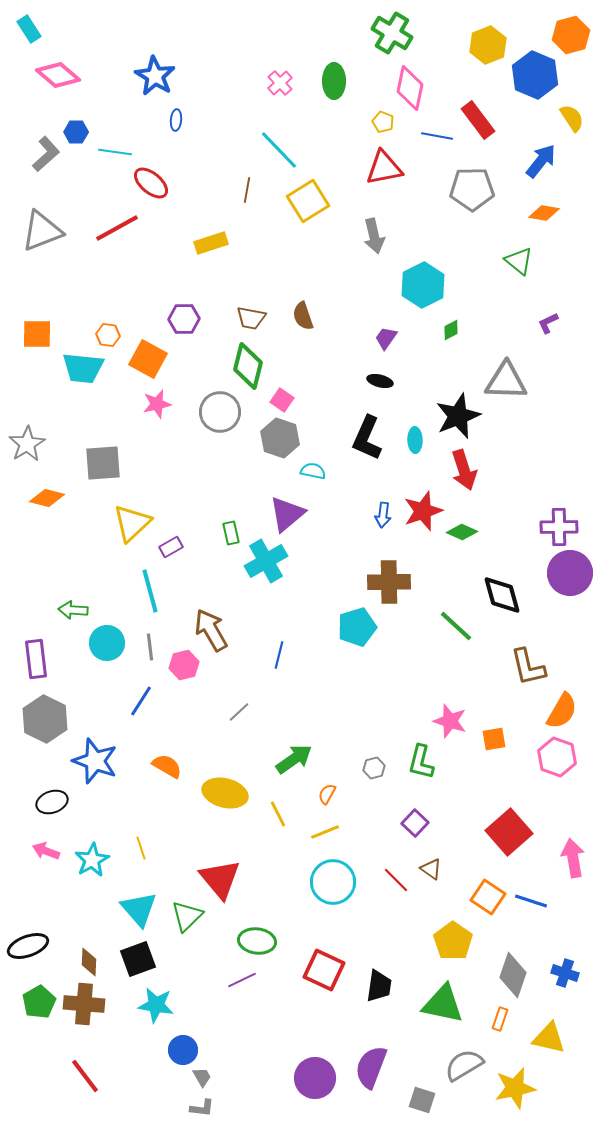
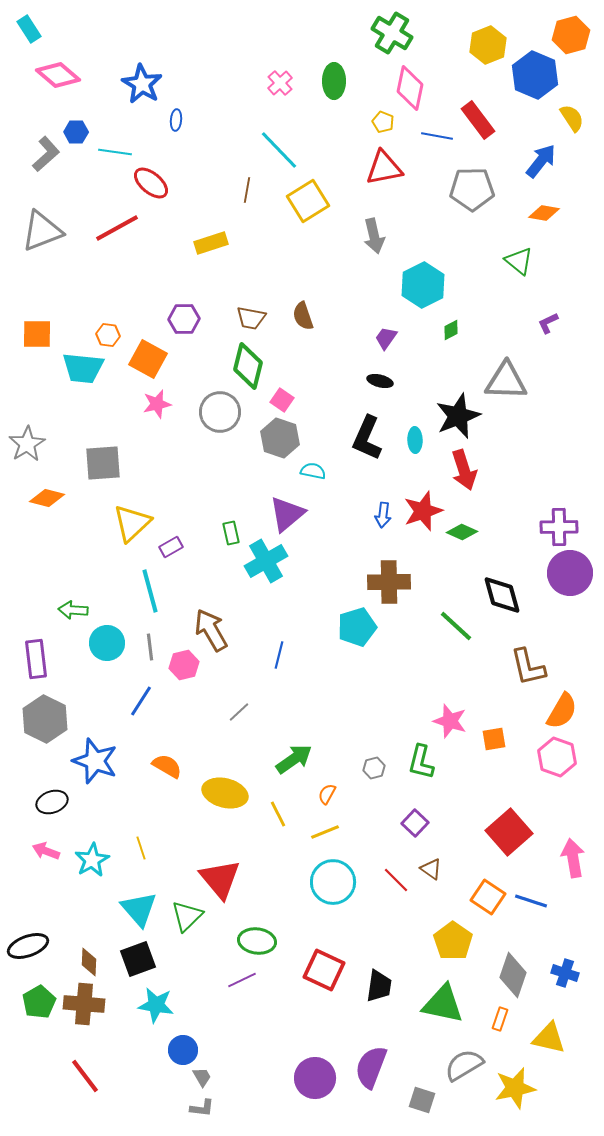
blue star at (155, 76): moved 13 px left, 8 px down
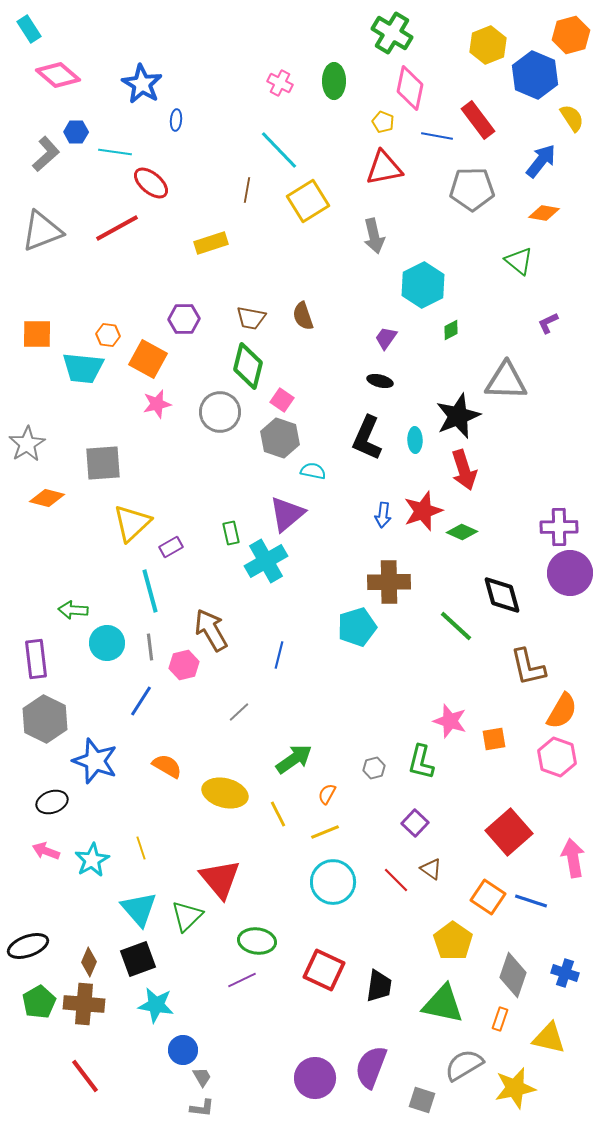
pink cross at (280, 83): rotated 20 degrees counterclockwise
brown diamond at (89, 962): rotated 20 degrees clockwise
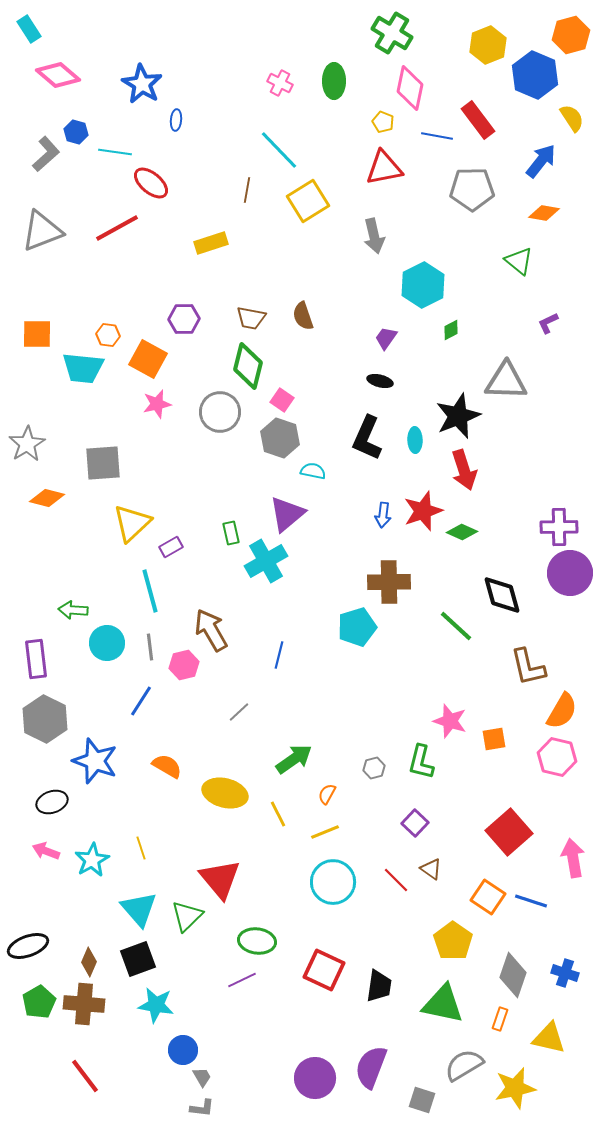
blue hexagon at (76, 132): rotated 15 degrees clockwise
pink hexagon at (557, 757): rotated 6 degrees counterclockwise
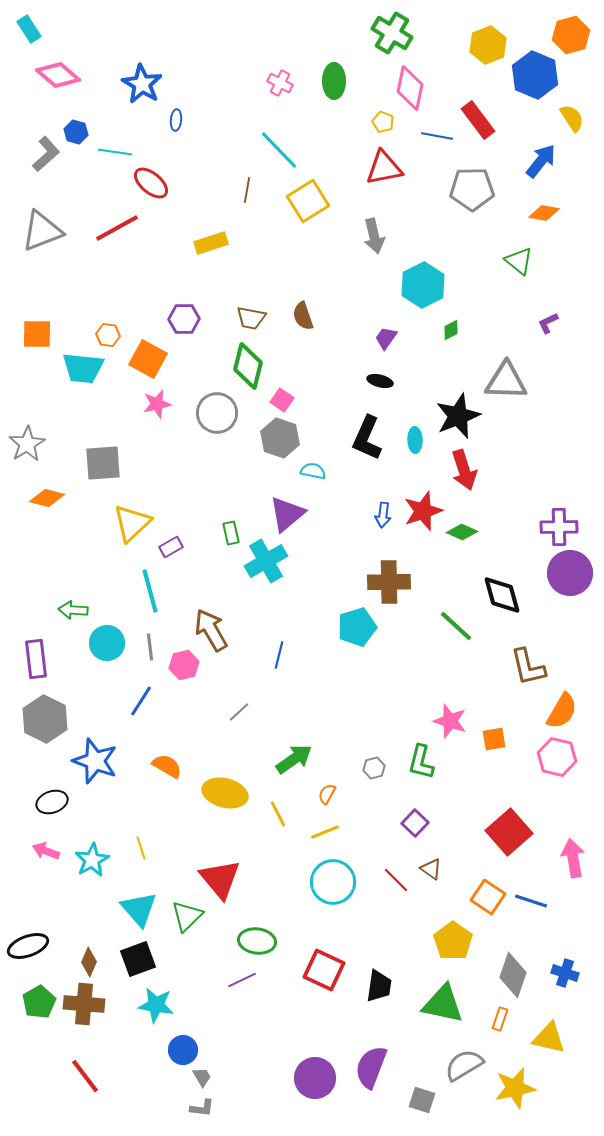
gray circle at (220, 412): moved 3 px left, 1 px down
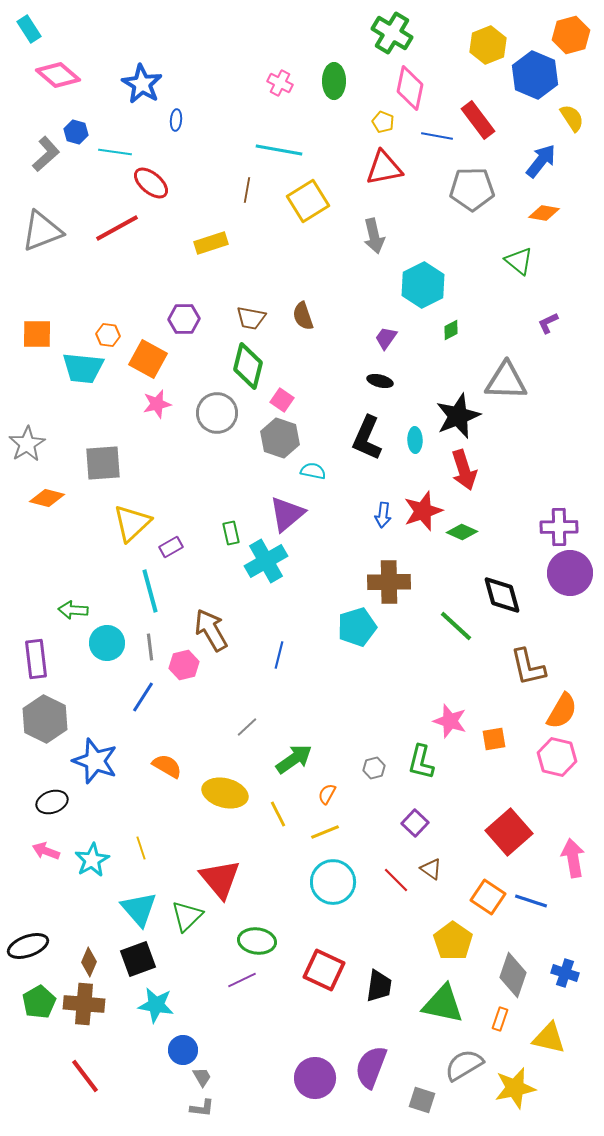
cyan line at (279, 150): rotated 36 degrees counterclockwise
blue line at (141, 701): moved 2 px right, 4 px up
gray line at (239, 712): moved 8 px right, 15 px down
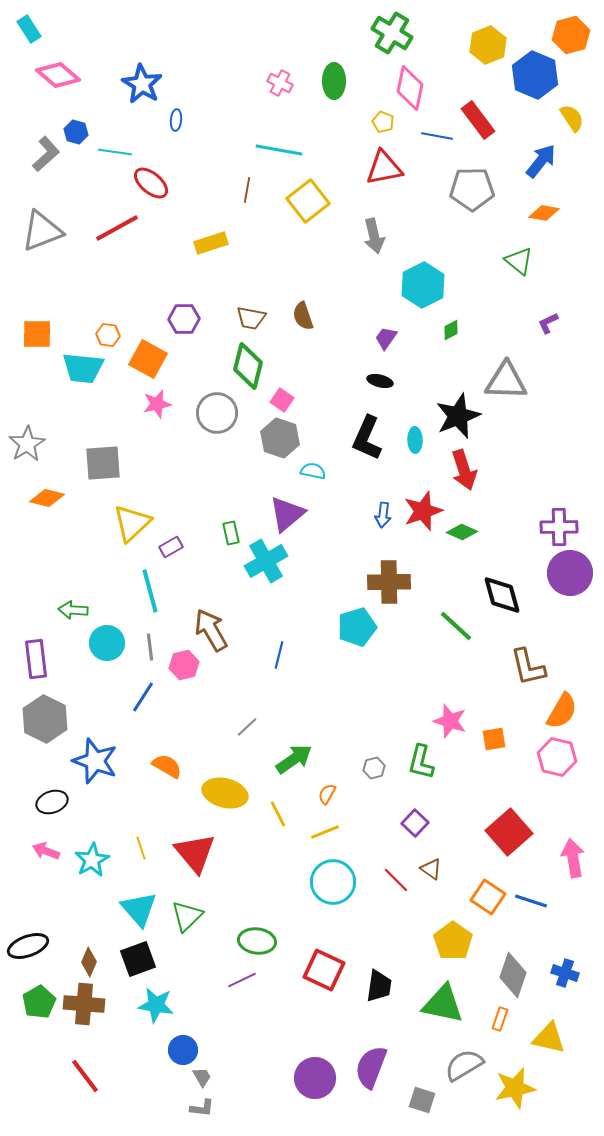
yellow square at (308, 201): rotated 6 degrees counterclockwise
red triangle at (220, 879): moved 25 px left, 26 px up
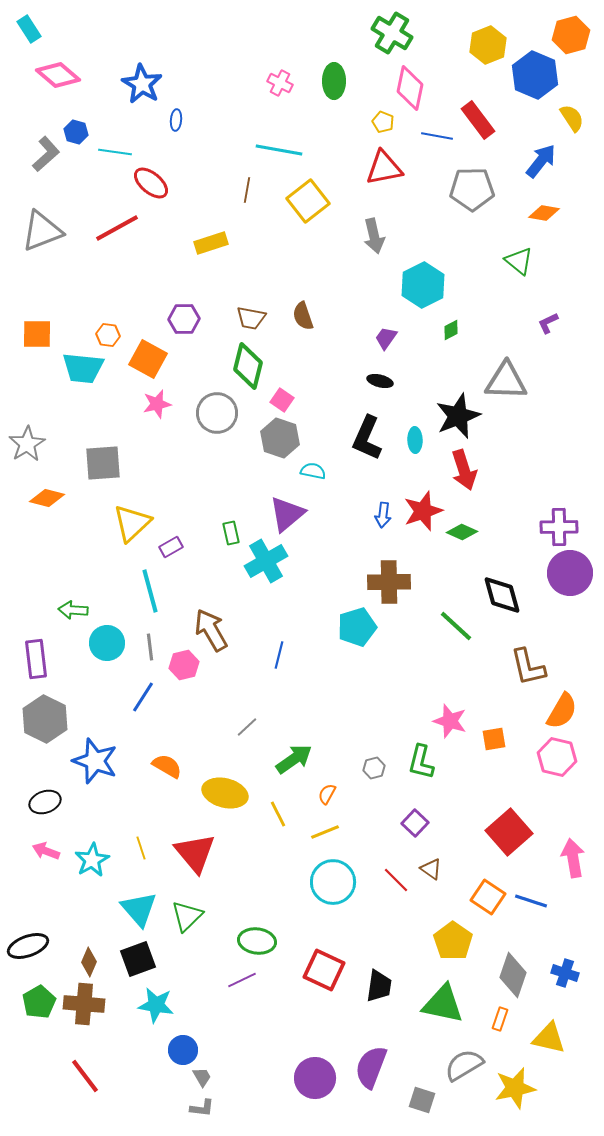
black ellipse at (52, 802): moved 7 px left
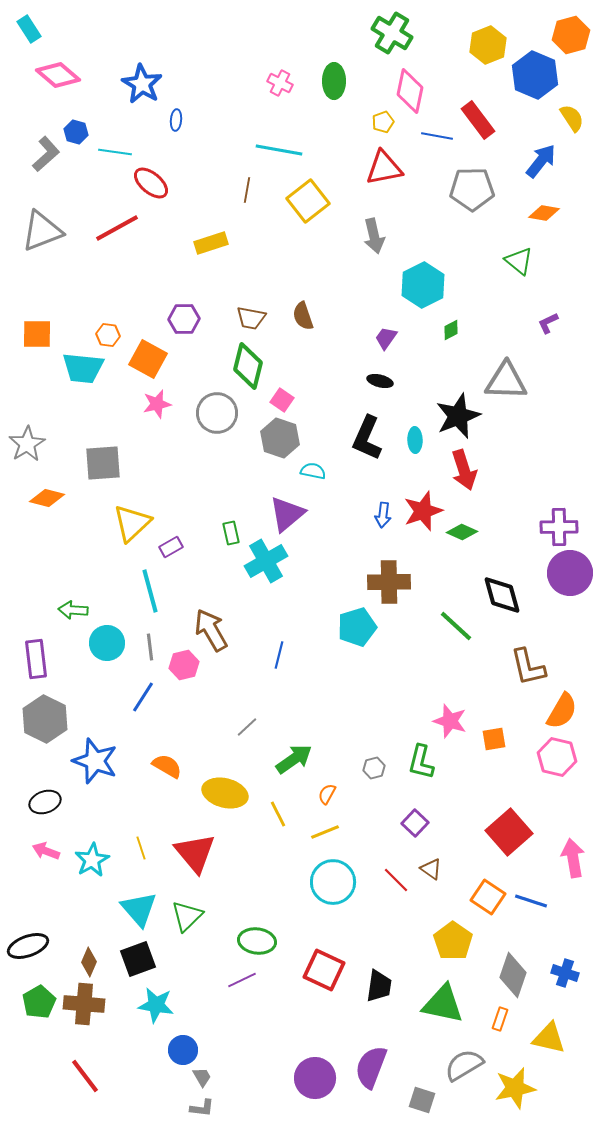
pink diamond at (410, 88): moved 3 px down
yellow pentagon at (383, 122): rotated 30 degrees clockwise
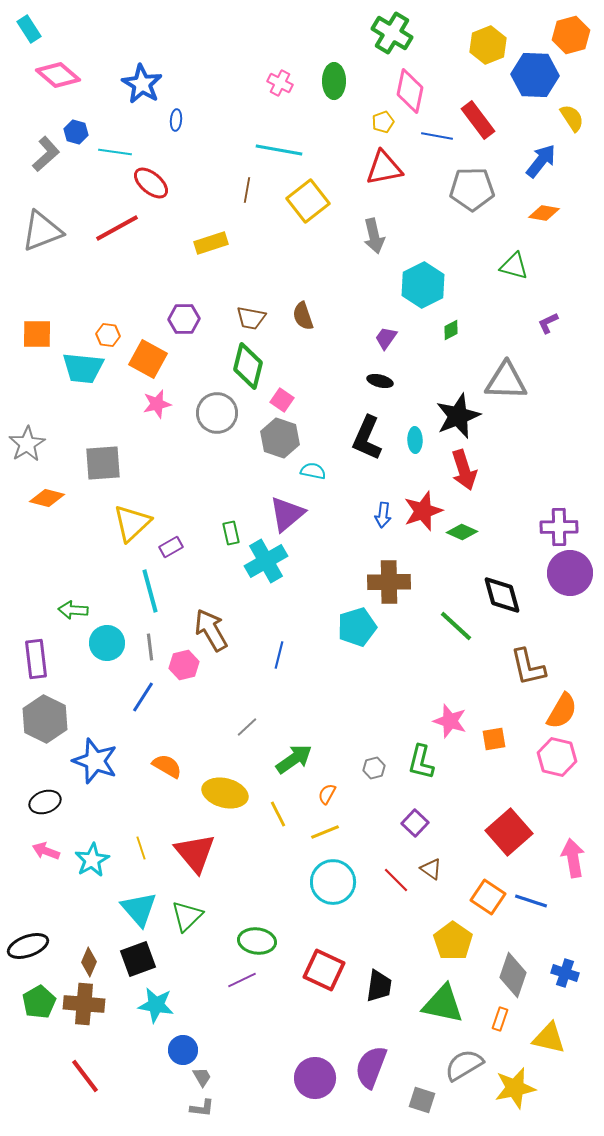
blue hexagon at (535, 75): rotated 21 degrees counterclockwise
green triangle at (519, 261): moved 5 px left, 5 px down; rotated 24 degrees counterclockwise
